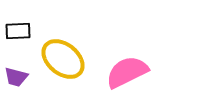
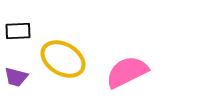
yellow ellipse: rotated 9 degrees counterclockwise
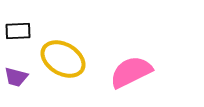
pink semicircle: moved 4 px right
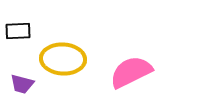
yellow ellipse: rotated 27 degrees counterclockwise
purple trapezoid: moved 6 px right, 7 px down
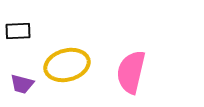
yellow ellipse: moved 4 px right, 6 px down; rotated 18 degrees counterclockwise
pink semicircle: rotated 51 degrees counterclockwise
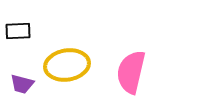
yellow ellipse: rotated 6 degrees clockwise
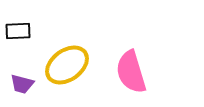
yellow ellipse: rotated 27 degrees counterclockwise
pink semicircle: rotated 30 degrees counterclockwise
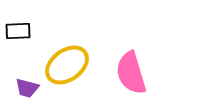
pink semicircle: moved 1 px down
purple trapezoid: moved 5 px right, 4 px down
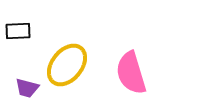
yellow ellipse: rotated 15 degrees counterclockwise
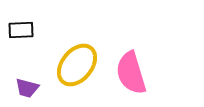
black rectangle: moved 3 px right, 1 px up
yellow ellipse: moved 10 px right
